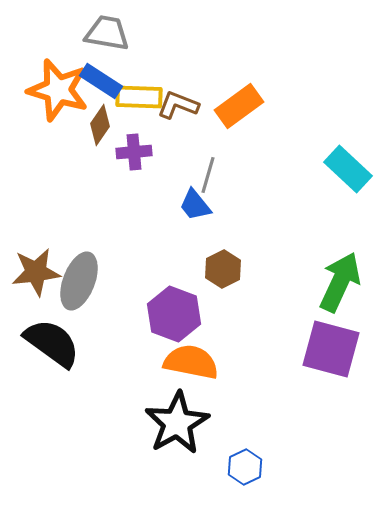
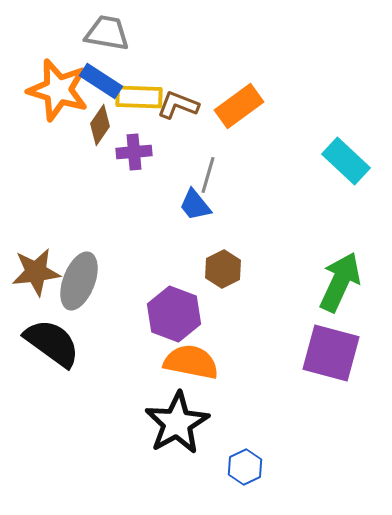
cyan rectangle: moved 2 px left, 8 px up
purple square: moved 4 px down
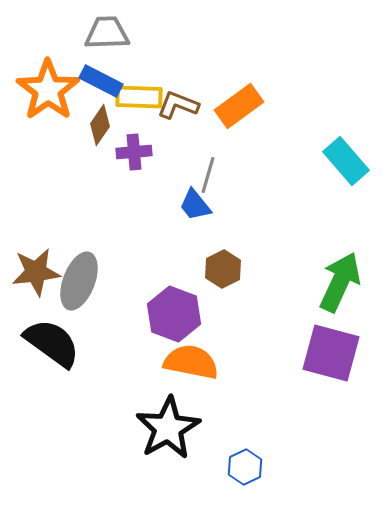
gray trapezoid: rotated 12 degrees counterclockwise
blue rectangle: rotated 6 degrees counterclockwise
orange star: moved 10 px left; rotated 20 degrees clockwise
cyan rectangle: rotated 6 degrees clockwise
black star: moved 9 px left, 5 px down
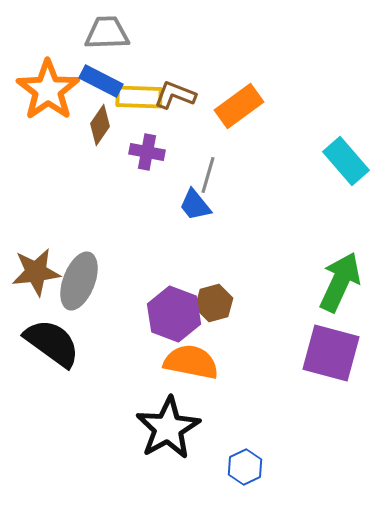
brown L-shape: moved 3 px left, 10 px up
purple cross: moved 13 px right; rotated 16 degrees clockwise
brown hexagon: moved 9 px left, 34 px down; rotated 12 degrees clockwise
